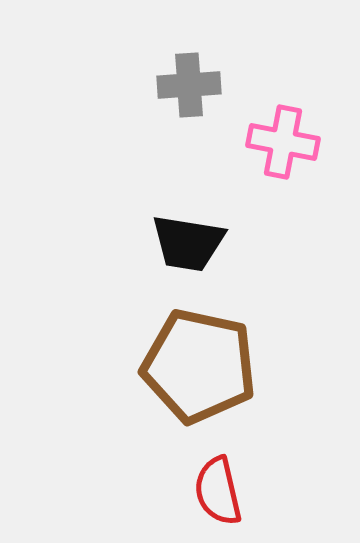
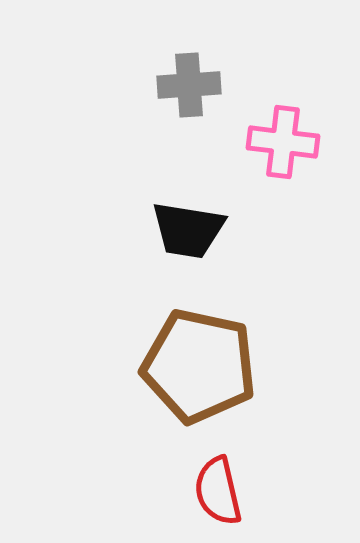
pink cross: rotated 4 degrees counterclockwise
black trapezoid: moved 13 px up
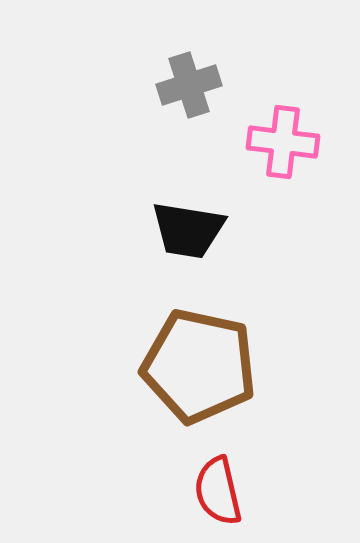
gray cross: rotated 14 degrees counterclockwise
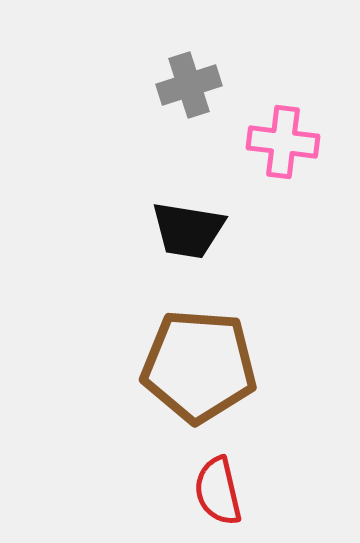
brown pentagon: rotated 8 degrees counterclockwise
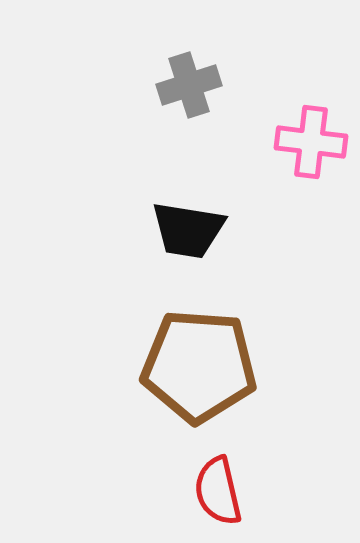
pink cross: moved 28 px right
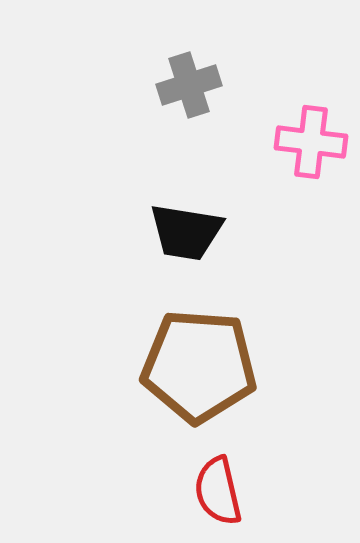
black trapezoid: moved 2 px left, 2 px down
